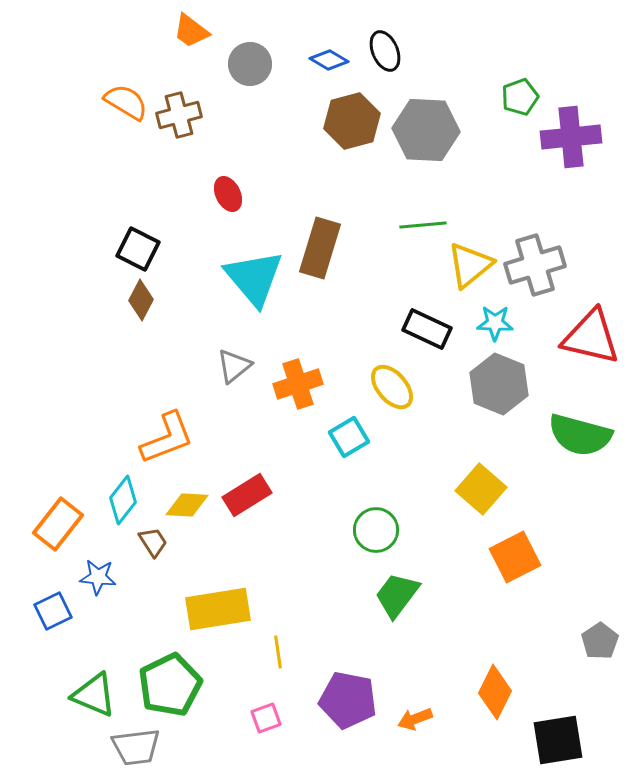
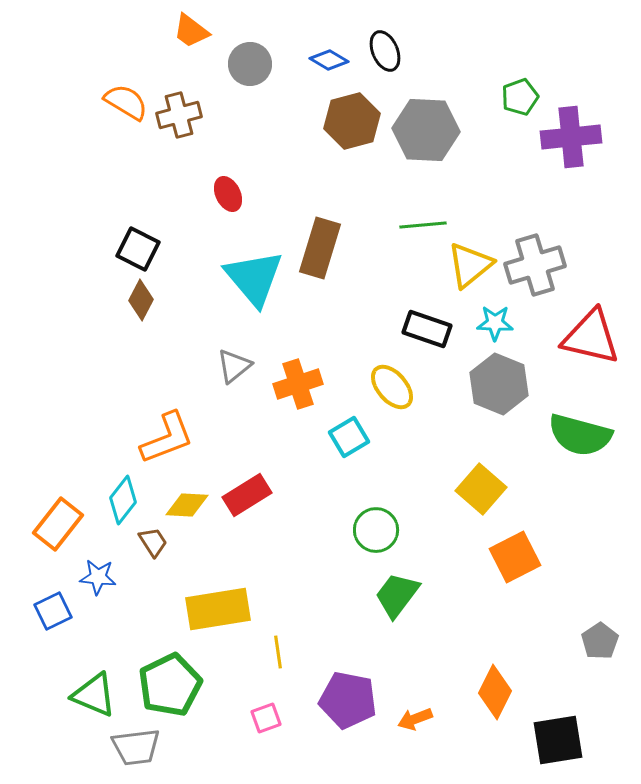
black rectangle at (427, 329): rotated 6 degrees counterclockwise
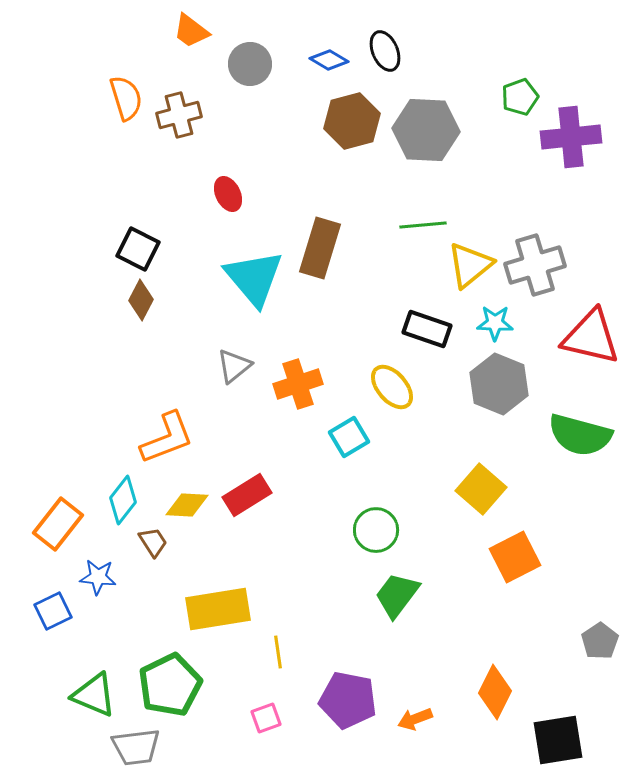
orange semicircle at (126, 102): moved 4 px up; rotated 42 degrees clockwise
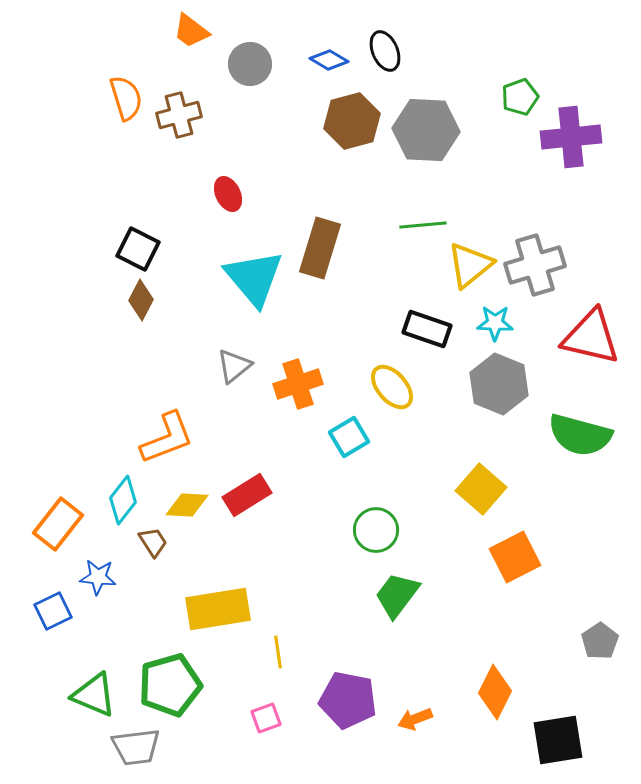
green pentagon at (170, 685): rotated 10 degrees clockwise
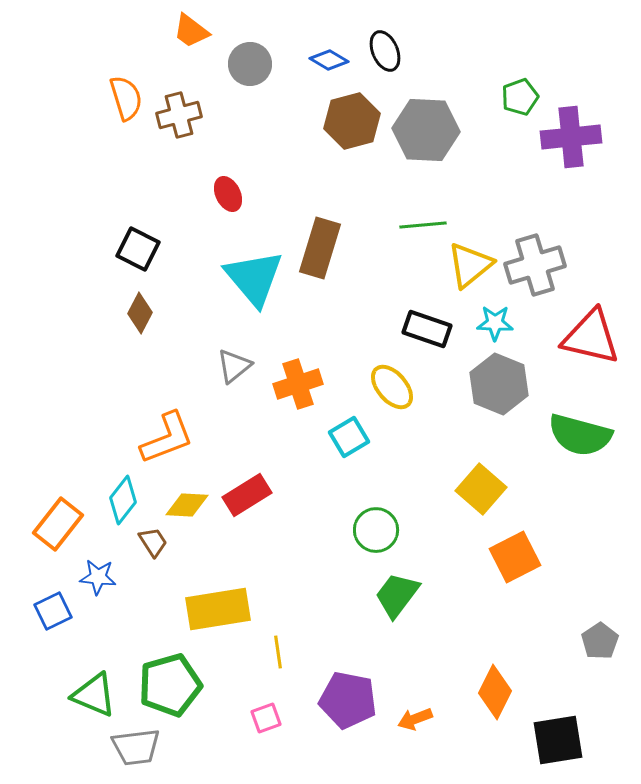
brown diamond at (141, 300): moved 1 px left, 13 px down
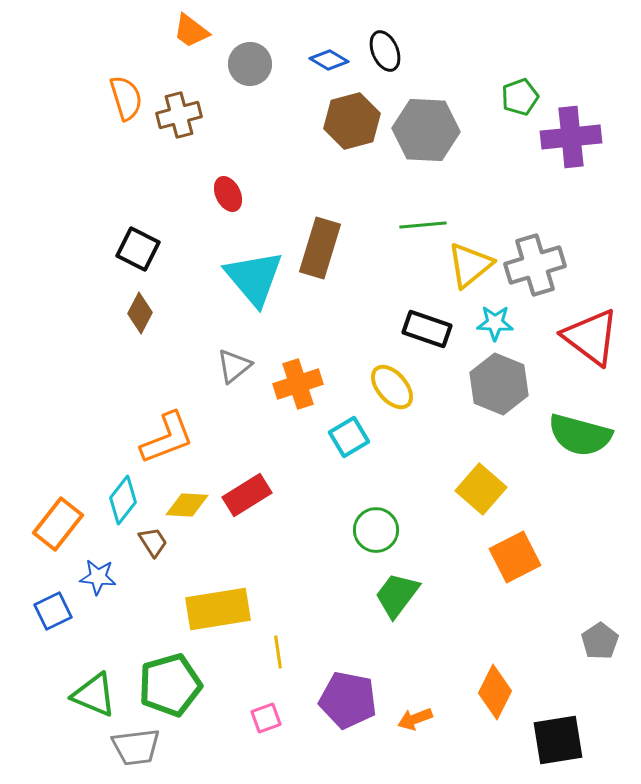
red triangle at (591, 337): rotated 24 degrees clockwise
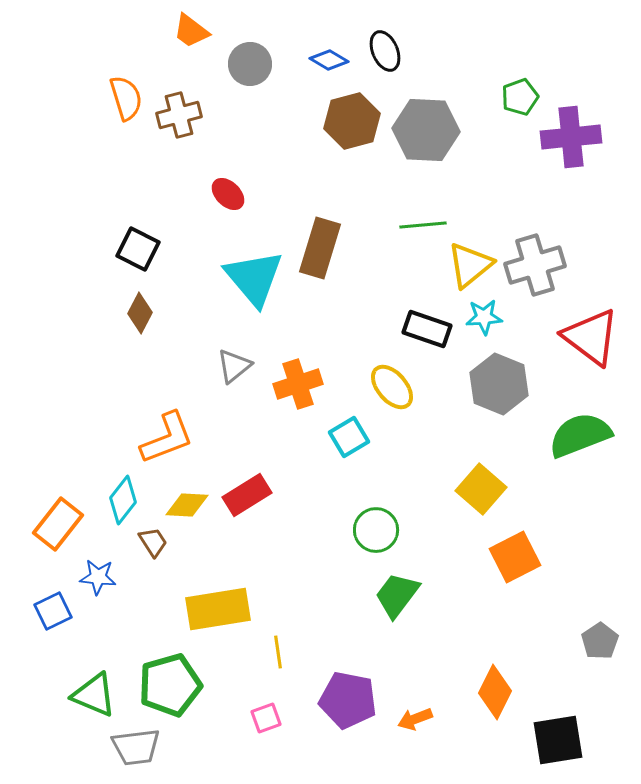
red ellipse at (228, 194): rotated 20 degrees counterclockwise
cyan star at (495, 323): moved 11 px left, 6 px up; rotated 6 degrees counterclockwise
green semicircle at (580, 435): rotated 144 degrees clockwise
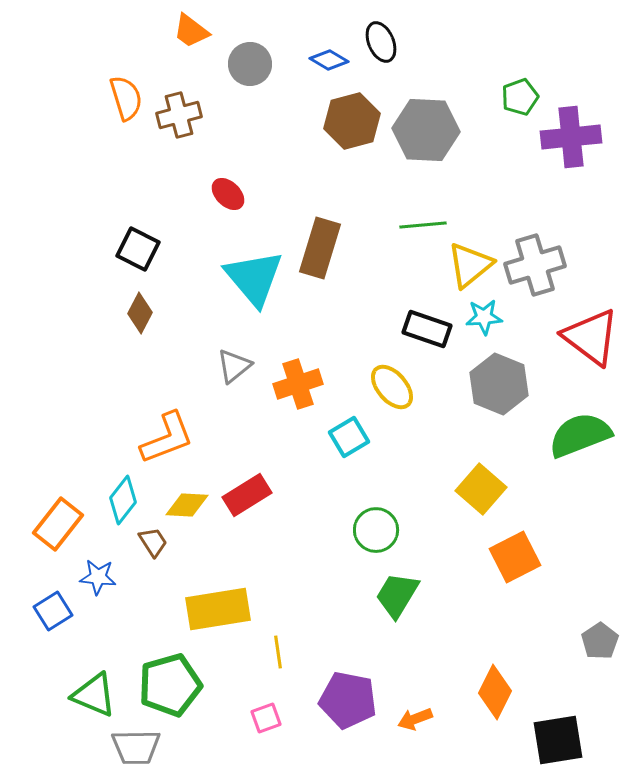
black ellipse at (385, 51): moved 4 px left, 9 px up
green trapezoid at (397, 595): rotated 6 degrees counterclockwise
blue square at (53, 611): rotated 6 degrees counterclockwise
gray trapezoid at (136, 747): rotated 6 degrees clockwise
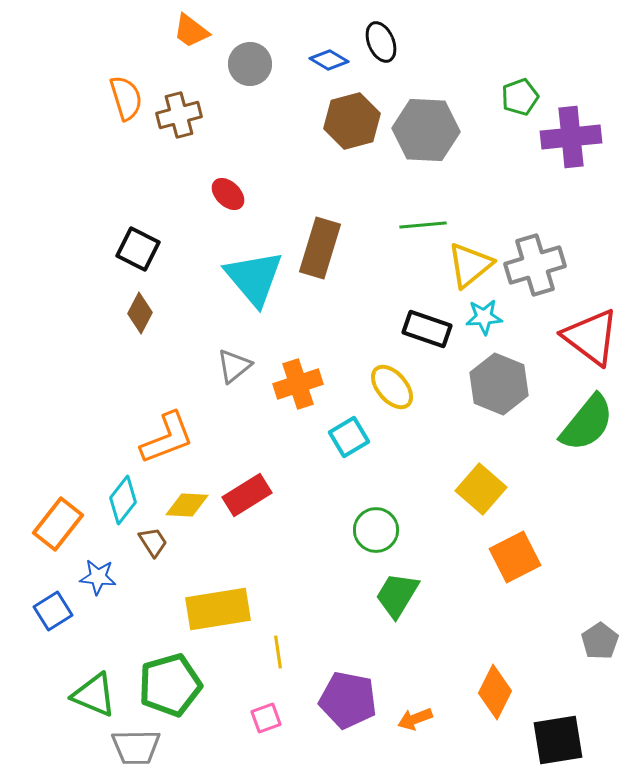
green semicircle at (580, 435): moved 7 px right, 12 px up; rotated 150 degrees clockwise
